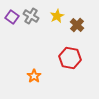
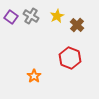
purple square: moved 1 px left
red hexagon: rotated 10 degrees clockwise
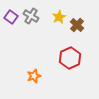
yellow star: moved 2 px right, 1 px down
red hexagon: rotated 15 degrees clockwise
orange star: rotated 16 degrees clockwise
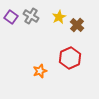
orange star: moved 6 px right, 5 px up
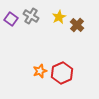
purple square: moved 2 px down
red hexagon: moved 8 px left, 15 px down
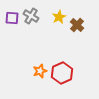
purple square: moved 1 px right, 1 px up; rotated 32 degrees counterclockwise
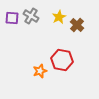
red hexagon: moved 13 px up; rotated 25 degrees counterclockwise
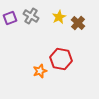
purple square: moved 2 px left; rotated 24 degrees counterclockwise
brown cross: moved 1 px right, 2 px up
red hexagon: moved 1 px left, 1 px up
